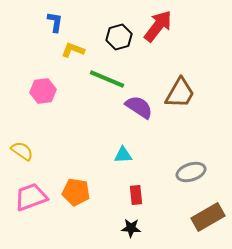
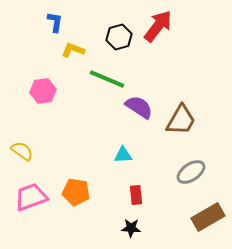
brown trapezoid: moved 1 px right, 27 px down
gray ellipse: rotated 16 degrees counterclockwise
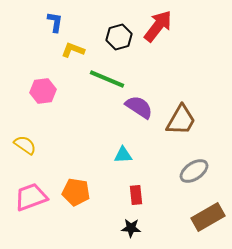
yellow semicircle: moved 3 px right, 6 px up
gray ellipse: moved 3 px right, 1 px up
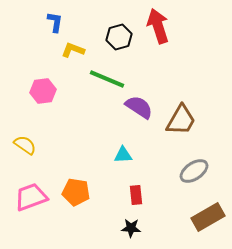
red arrow: rotated 56 degrees counterclockwise
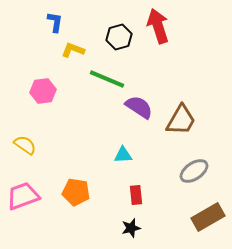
pink trapezoid: moved 8 px left, 1 px up
black star: rotated 18 degrees counterclockwise
